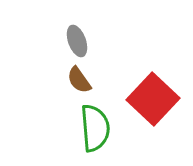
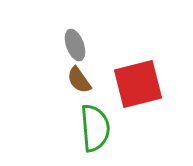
gray ellipse: moved 2 px left, 4 px down
red square: moved 15 px left, 15 px up; rotated 33 degrees clockwise
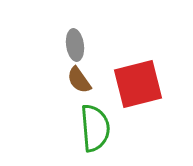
gray ellipse: rotated 12 degrees clockwise
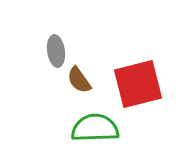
gray ellipse: moved 19 px left, 6 px down
green semicircle: rotated 87 degrees counterclockwise
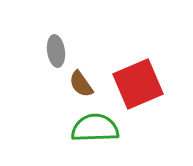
brown semicircle: moved 2 px right, 4 px down
red square: rotated 9 degrees counterclockwise
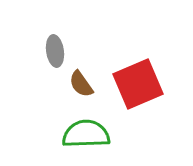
gray ellipse: moved 1 px left
green semicircle: moved 9 px left, 6 px down
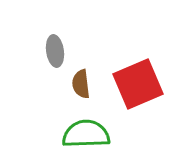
brown semicircle: rotated 28 degrees clockwise
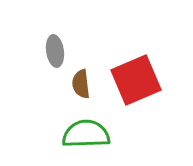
red square: moved 2 px left, 4 px up
